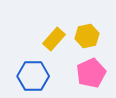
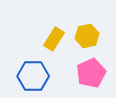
yellow rectangle: rotated 10 degrees counterclockwise
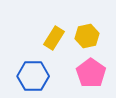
yellow rectangle: moved 1 px up
pink pentagon: rotated 12 degrees counterclockwise
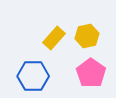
yellow rectangle: rotated 10 degrees clockwise
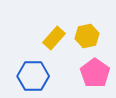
pink pentagon: moved 4 px right
